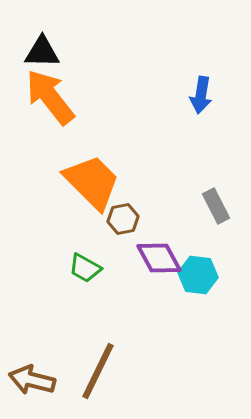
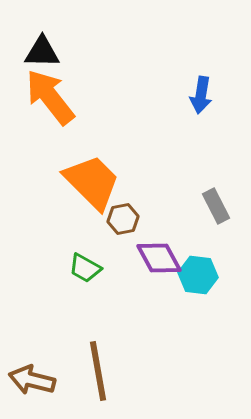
brown line: rotated 36 degrees counterclockwise
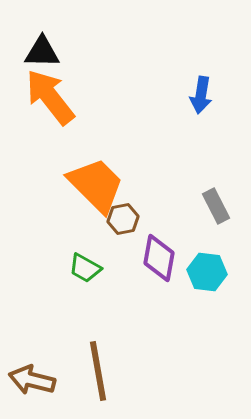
orange trapezoid: moved 4 px right, 3 px down
purple diamond: rotated 39 degrees clockwise
cyan hexagon: moved 9 px right, 3 px up
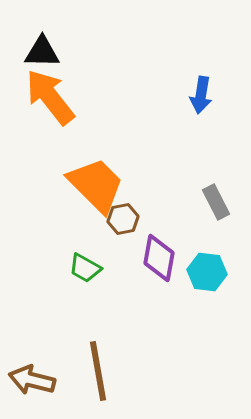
gray rectangle: moved 4 px up
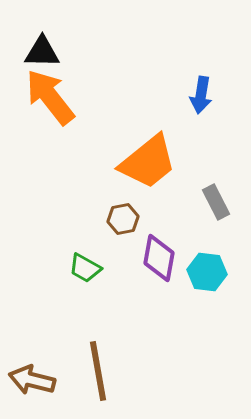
orange trapezoid: moved 52 px right, 23 px up; rotated 96 degrees clockwise
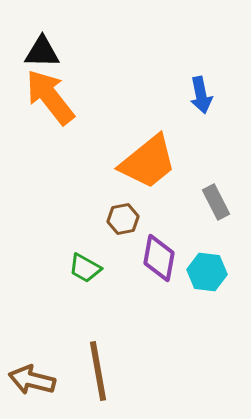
blue arrow: rotated 21 degrees counterclockwise
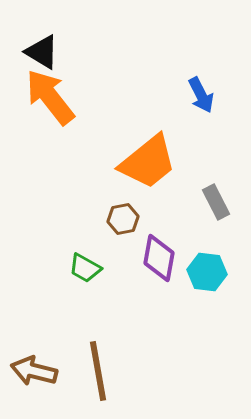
black triangle: rotated 30 degrees clockwise
blue arrow: rotated 15 degrees counterclockwise
brown arrow: moved 2 px right, 9 px up
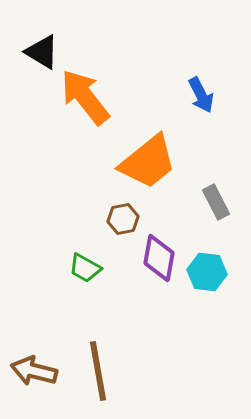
orange arrow: moved 35 px right
